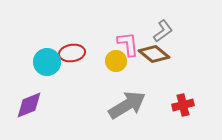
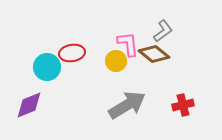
cyan circle: moved 5 px down
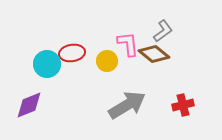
yellow circle: moved 9 px left
cyan circle: moved 3 px up
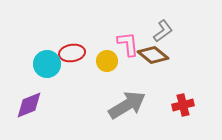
brown diamond: moved 1 px left, 1 px down
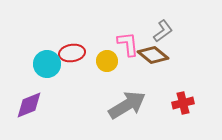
red cross: moved 2 px up
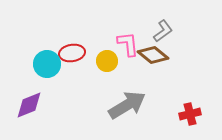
red cross: moved 7 px right, 11 px down
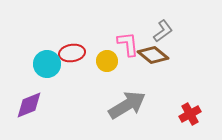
red cross: rotated 15 degrees counterclockwise
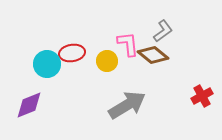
red cross: moved 12 px right, 18 px up
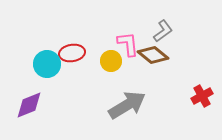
yellow circle: moved 4 px right
